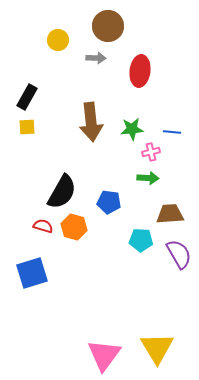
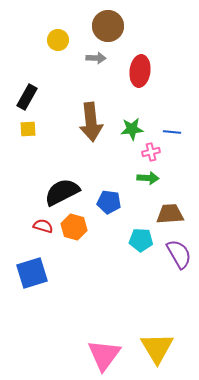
yellow square: moved 1 px right, 2 px down
black semicircle: rotated 147 degrees counterclockwise
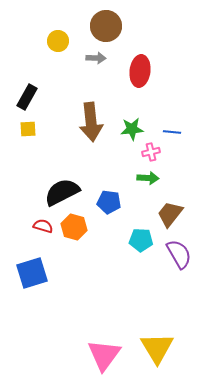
brown circle: moved 2 px left
yellow circle: moved 1 px down
brown trapezoid: rotated 48 degrees counterclockwise
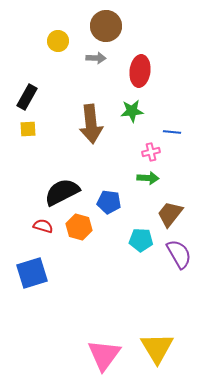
brown arrow: moved 2 px down
green star: moved 18 px up
orange hexagon: moved 5 px right
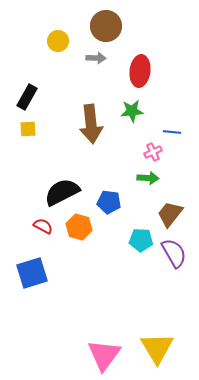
pink cross: moved 2 px right; rotated 12 degrees counterclockwise
red semicircle: rotated 12 degrees clockwise
purple semicircle: moved 5 px left, 1 px up
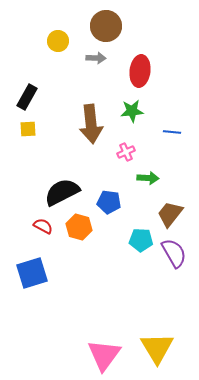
pink cross: moved 27 px left
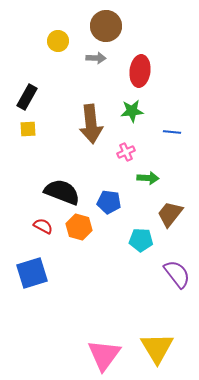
black semicircle: rotated 48 degrees clockwise
purple semicircle: moved 3 px right, 21 px down; rotated 8 degrees counterclockwise
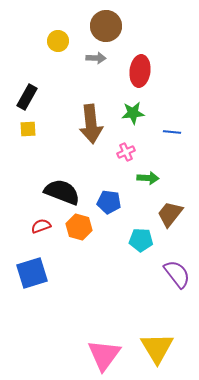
green star: moved 1 px right, 2 px down
red semicircle: moved 2 px left; rotated 48 degrees counterclockwise
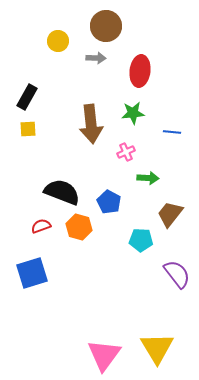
blue pentagon: rotated 20 degrees clockwise
